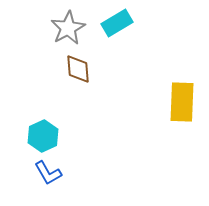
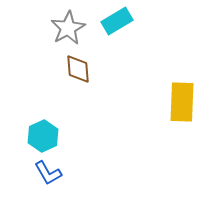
cyan rectangle: moved 2 px up
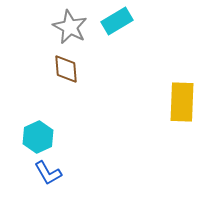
gray star: moved 2 px right, 1 px up; rotated 16 degrees counterclockwise
brown diamond: moved 12 px left
cyan hexagon: moved 5 px left, 1 px down
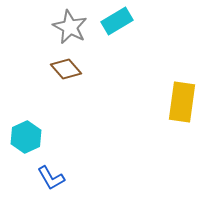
brown diamond: rotated 36 degrees counterclockwise
yellow rectangle: rotated 6 degrees clockwise
cyan hexagon: moved 12 px left
blue L-shape: moved 3 px right, 5 px down
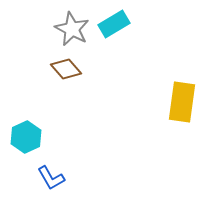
cyan rectangle: moved 3 px left, 3 px down
gray star: moved 2 px right, 2 px down
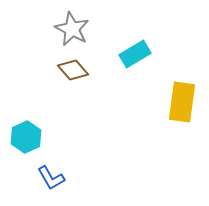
cyan rectangle: moved 21 px right, 30 px down
brown diamond: moved 7 px right, 1 px down
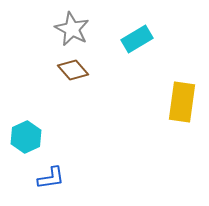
cyan rectangle: moved 2 px right, 15 px up
blue L-shape: rotated 68 degrees counterclockwise
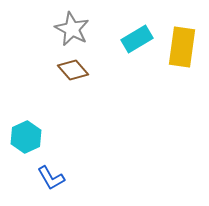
yellow rectangle: moved 55 px up
blue L-shape: rotated 68 degrees clockwise
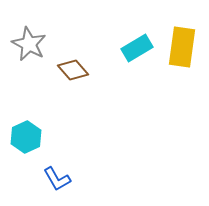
gray star: moved 43 px left, 15 px down
cyan rectangle: moved 9 px down
blue L-shape: moved 6 px right, 1 px down
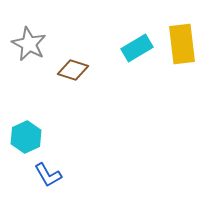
yellow rectangle: moved 3 px up; rotated 15 degrees counterclockwise
brown diamond: rotated 32 degrees counterclockwise
blue L-shape: moved 9 px left, 4 px up
